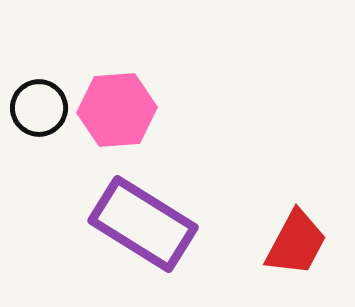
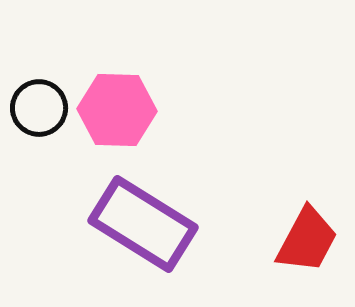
pink hexagon: rotated 6 degrees clockwise
red trapezoid: moved 11 px right, 3 px up
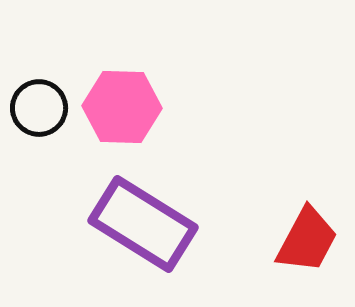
pink hexagon: moved 5 px right, 3 px up
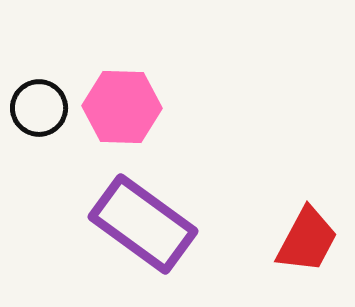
purple rectangle: rotated 4 degrees clockwise
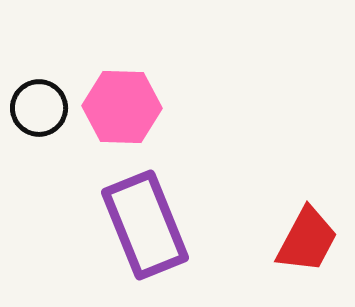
purple rectangle: moved 2 px right, 1 px down; rotated 32 degrees clockwise
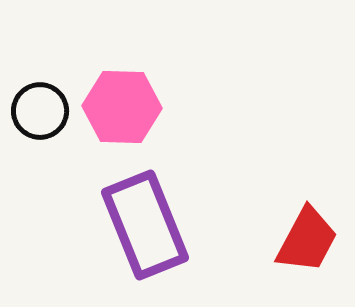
black circle: moved 1 px right, 3 px down
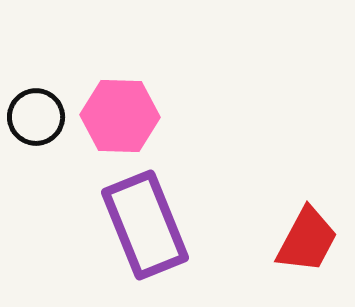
pink hexagon: moved 2 px left, 9 px down
black circle: moved 4 px left, 6 px down
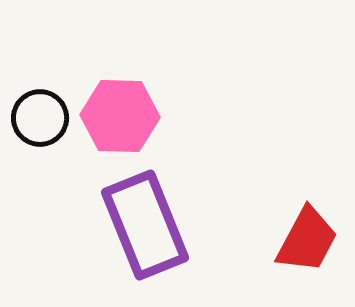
black circle: moved 4 px right, 1 px down
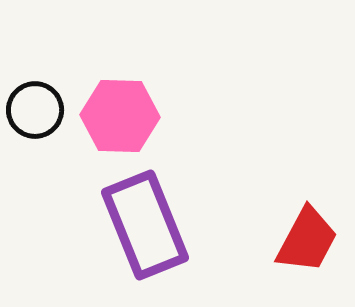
black circle: moved 5 px left, 8 px up
